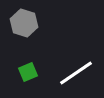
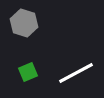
white line: rotated 6 degrees clockwise
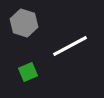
white line: moved 6 px left, 27 px up
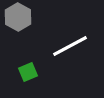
gray hexagon: moved 6 px left, 6 px up; rotated 12 degrees clockwise
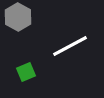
green square: moved 2 px left
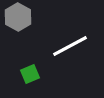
green square: moved 4 px right, 2 px down
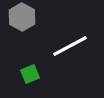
gray hexagon: moved 4 px right
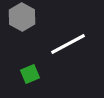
white line: moved 2 px left, 2 px up
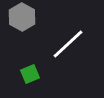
white line: rotated 15 degrees counterclockwise
